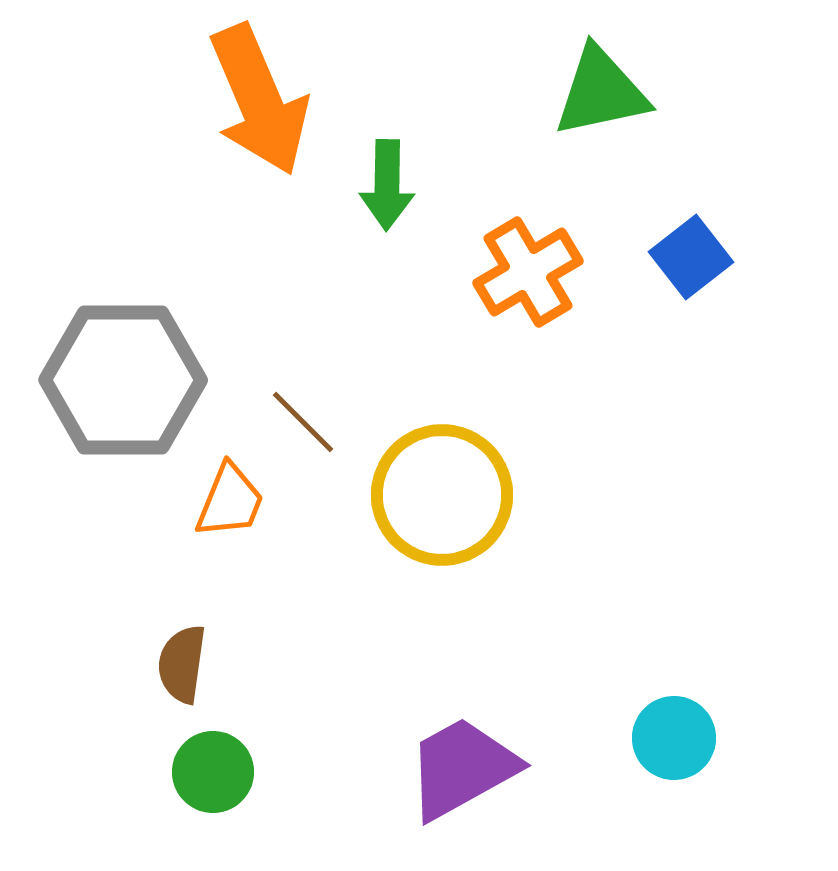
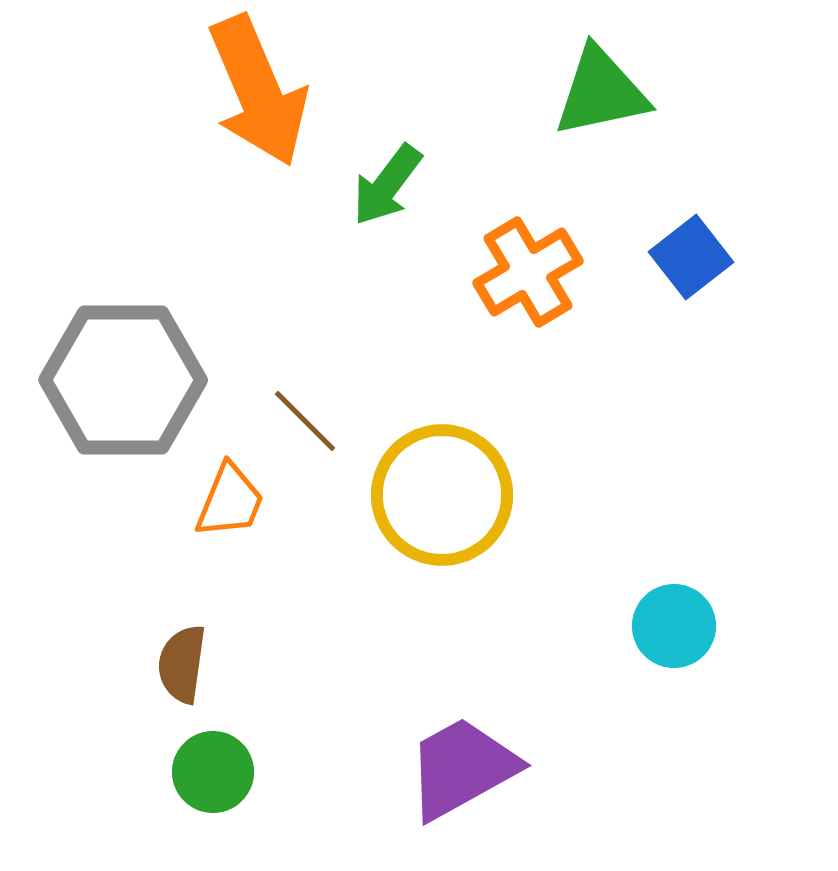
orange arrow: moved 1 px left, 9 px up
green arrow: rotated 36 degrees clockwise
brown line: moved 2 px right, 1 px up
cyan circle: moved 112 px up
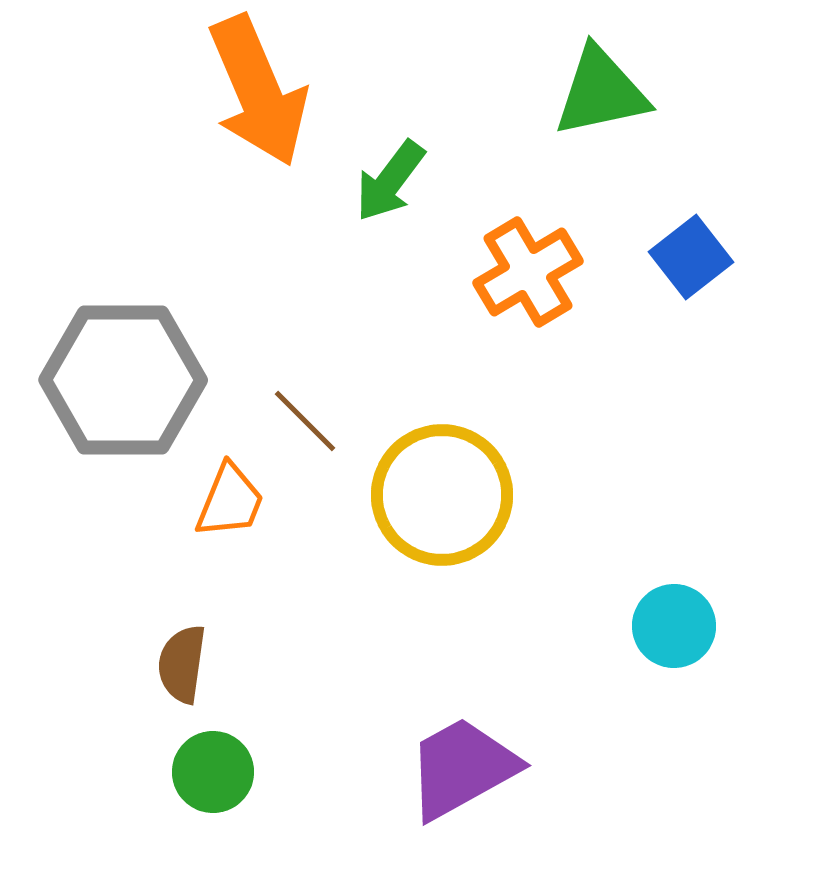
green arrow: moved 3 px right, 4 px up
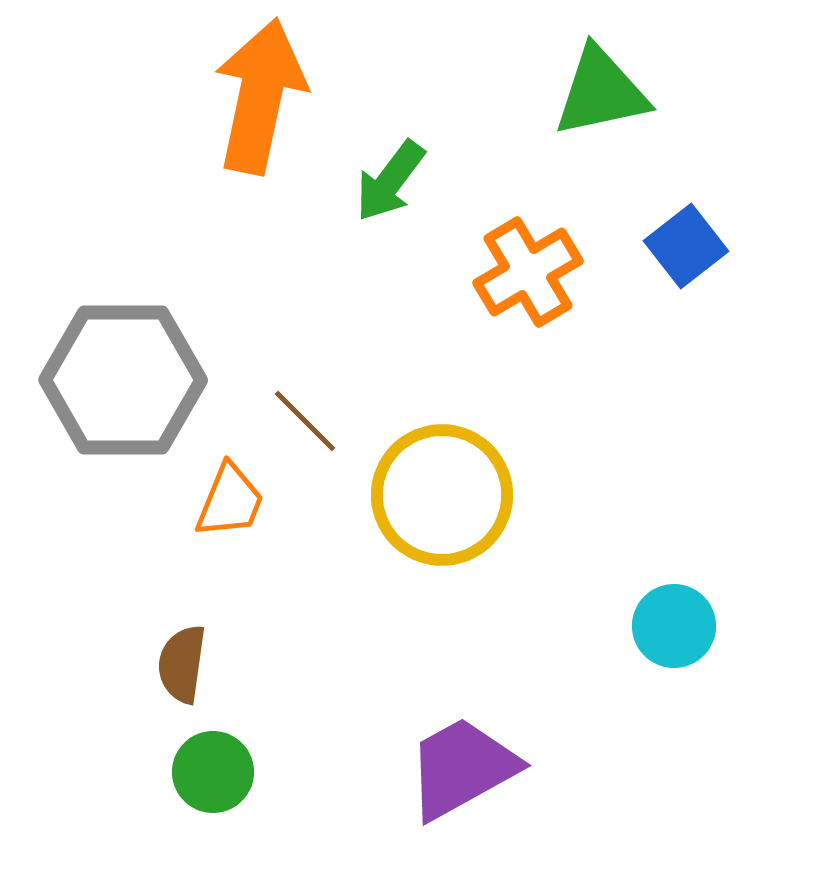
orange arrow: moved 2 px right, 5 px down; rotated 145 degrees counterclockwise
blue square: moved 5 px left, 11 px up
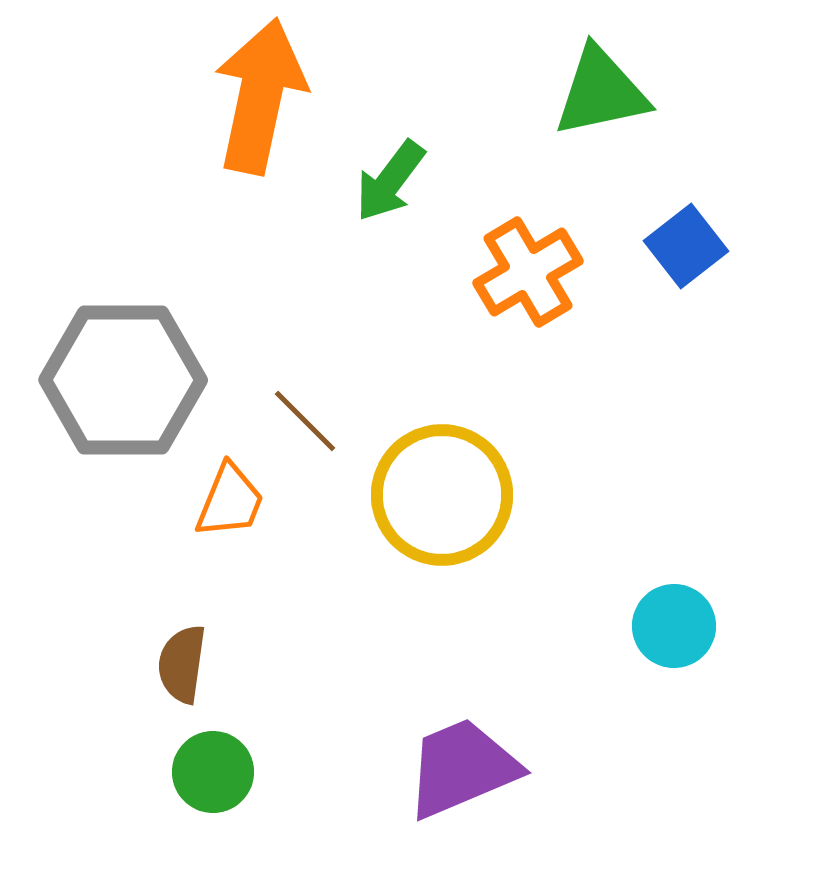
purple trapezoid: rotated 6 degrees clockwise
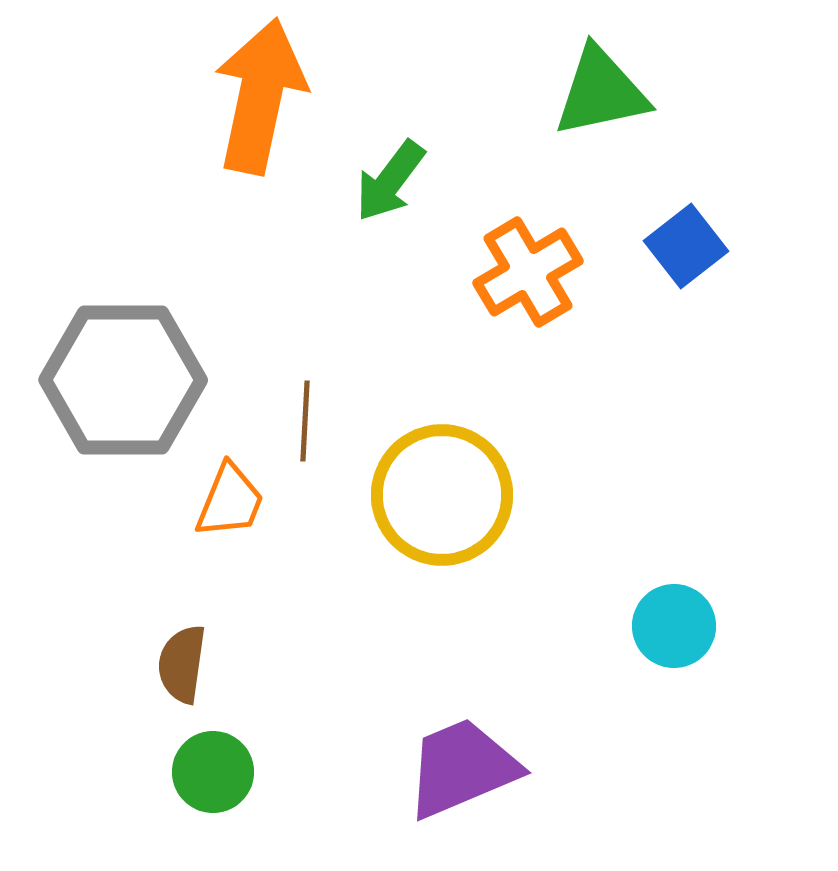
brown line: rotated 48 degrees clockwise
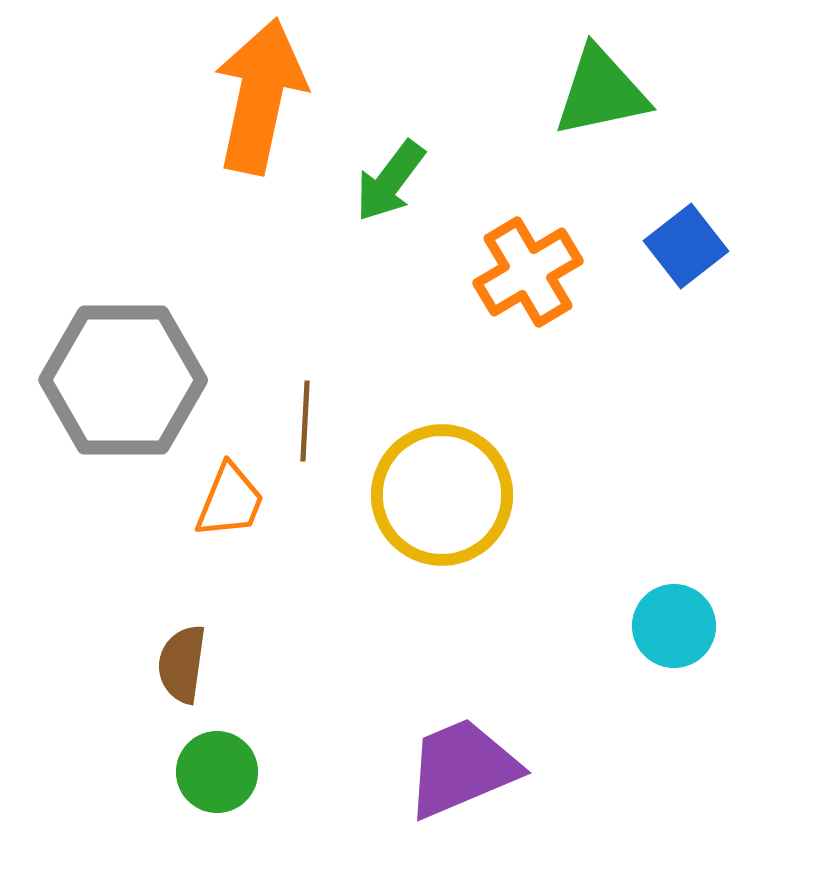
green circle: moved 4 px right
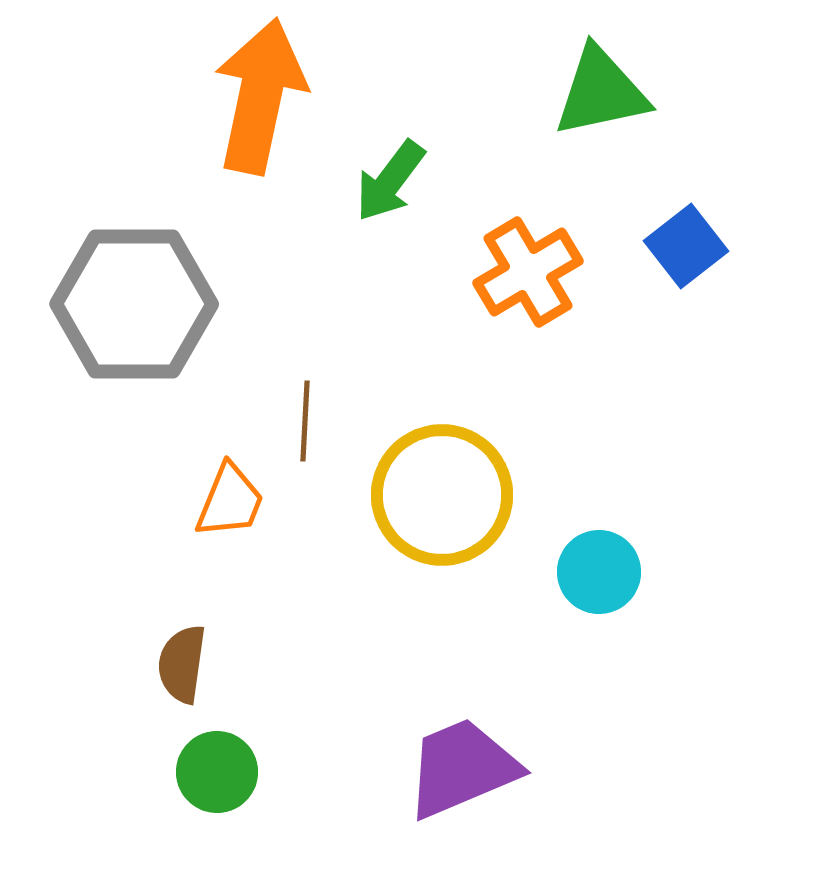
gray hexagon: moved 11 px right, 76 px up
cyan circle: moved 75 px left, 54 px up
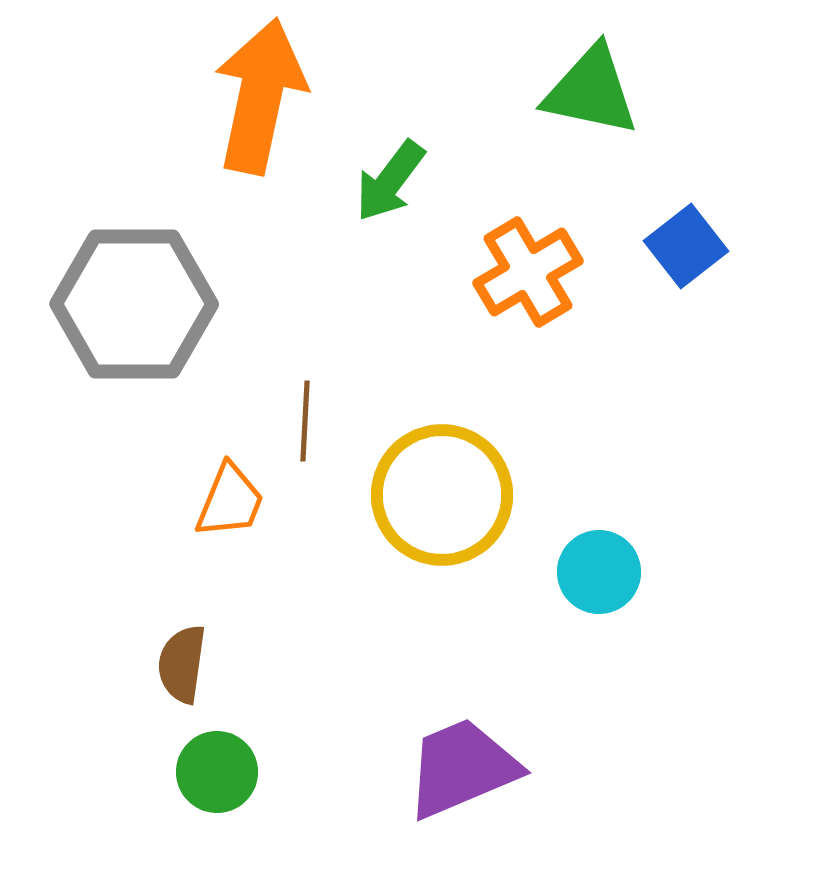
green triangle: moved 10 px left, 1 px up; rotated 24 degrees clockwise
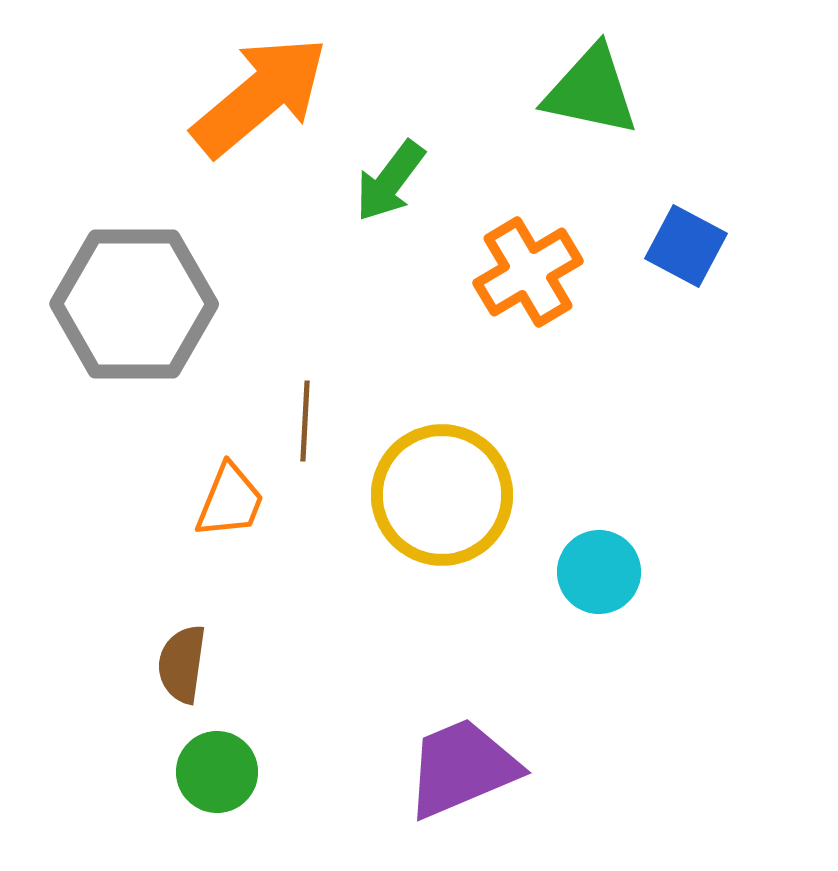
orange arrow: rotated 38 degrees clockwise
blue square: rotated 24 degrees counterclockwise
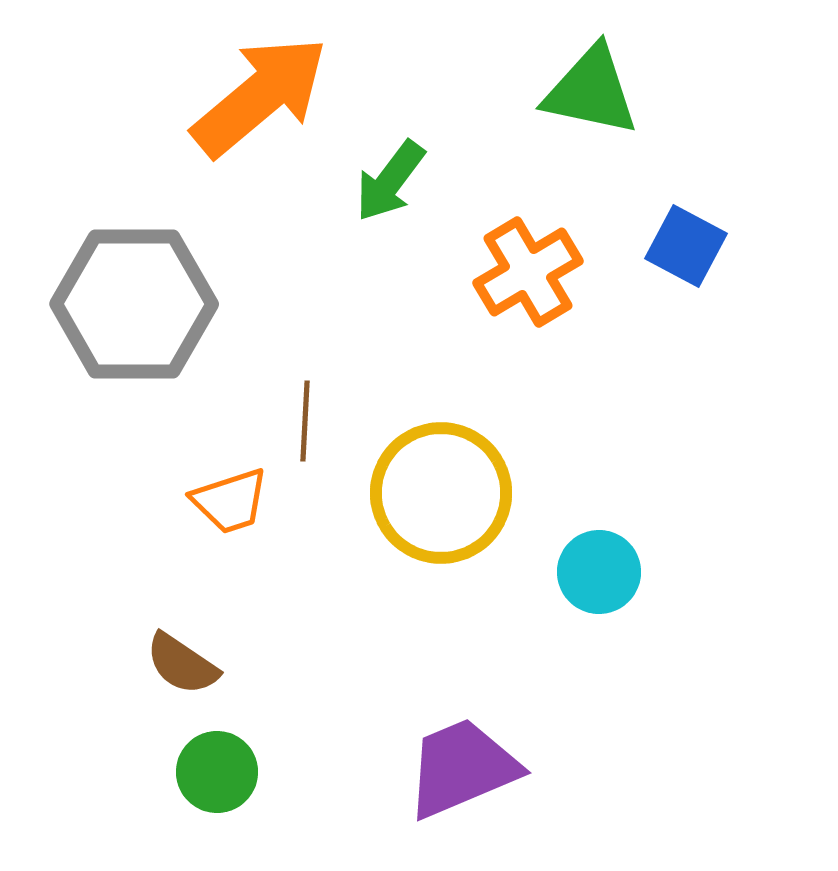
yellow circle: moved 1 px left, 2 px up
orange trapezoid: rotated 50 degrees clockwise
brown semicircle: rotated 64 degrees counterclockwise
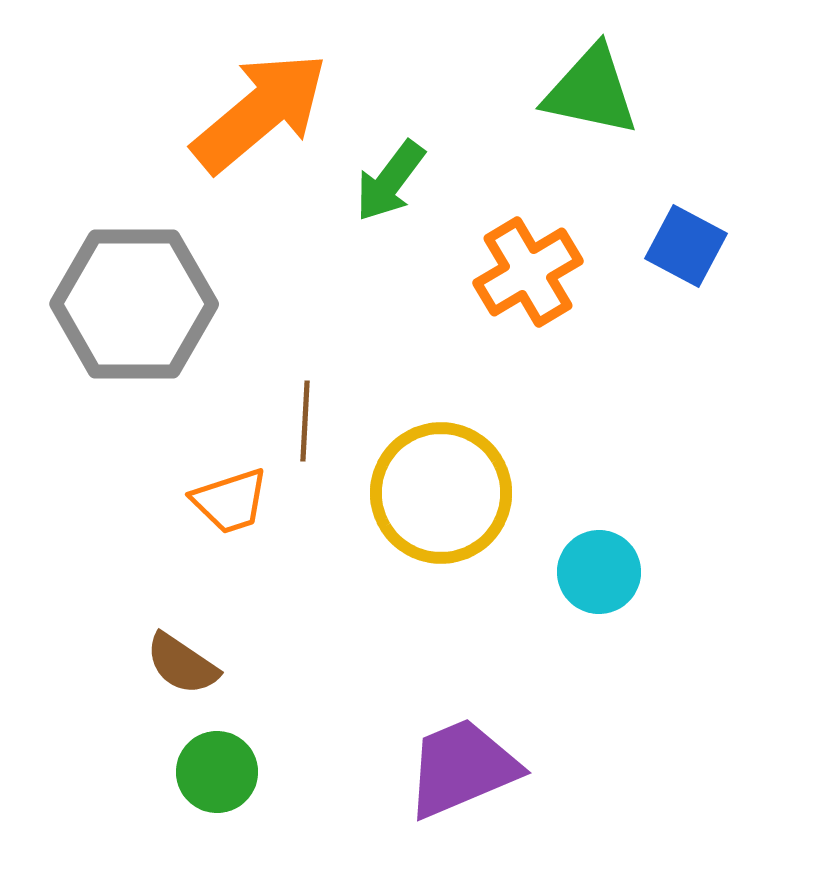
orange arrow: moved 16 px down
